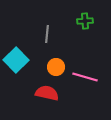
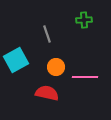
green cross: moved 1 px left, 1 px up
gray line: rotated 24 degrees counterclockwise
cyan square: rotated 15 degrees clockwise
pink line: rotated 15 degrees counterclockwise
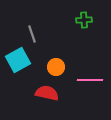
gray line: moved 15 px left
cyan square: moved 2 px right
pink line: moved 5 px right, 3 px down
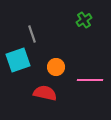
green cross: rotated 28 degrees counterclockwise
cyan square: rotated 10 degrees clockwise
red semicircle: moved 2 px left
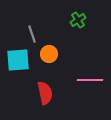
green cross: moved 6 px left
cyan square: rotated 15 degrees clockwise
orange circle: moved 7 px left, 13 px up
red semicircle: rotated 65 degrees clockwise
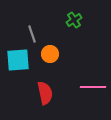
green cross: moved 4 px left
orange circle: moved 1 px right
pink line: moved 3 px right, 7 px down
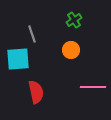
orange circle: moved 21 px right, 4 px up
cyan square: moved 1 px up
red semicircle: moved 9 px left, 1 px up
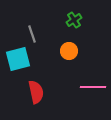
orange circle: moved 2 px left, 1 px down
cyan square: rotated 10 degrees counterclockwise
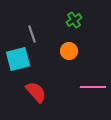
red semicircle: rotated 30 degrees counterclockwise
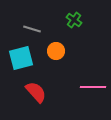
green cross: rotated 21 degrees counterclockwise
gray line: moved 5 px up; rotated 54 degrees counterclockwise
orange circle: moved 13 px left
cyan square: moved 3 px right, 1 px up
